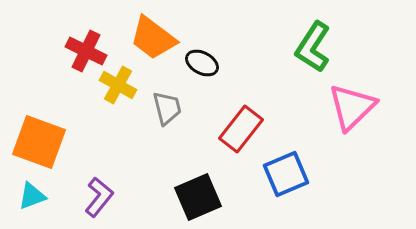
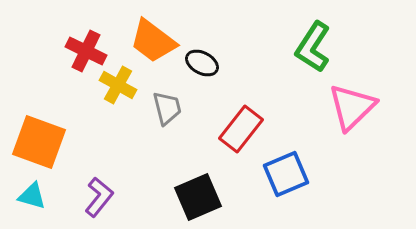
orange trapezoid: moved 3 px down
cyan triangle: rotated 36 degrees clockwise
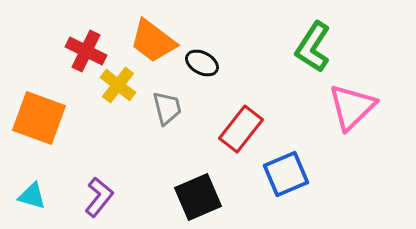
yellow cross: rotated 9 degrees clockwise
orange square: moved 24 px up
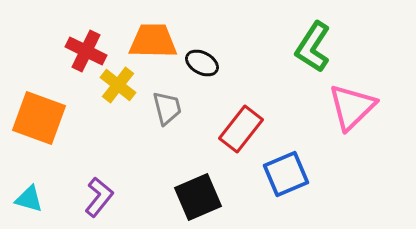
orange trapezoid: rotated 144 degrees clockwise
cyan triangle: moved 3 px left, 3 px down
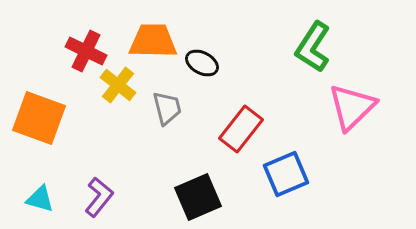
cyan triangle: moved 11 px right
